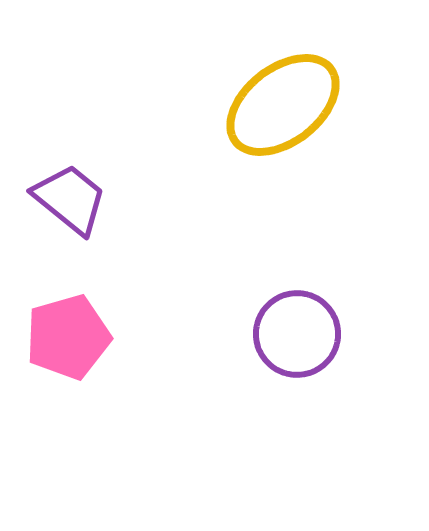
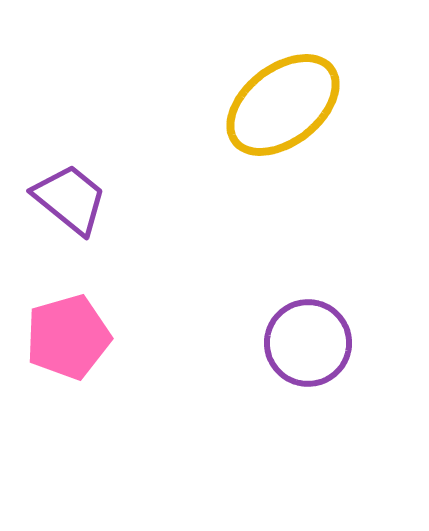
purple circle: moved 11 px right, 9 px down
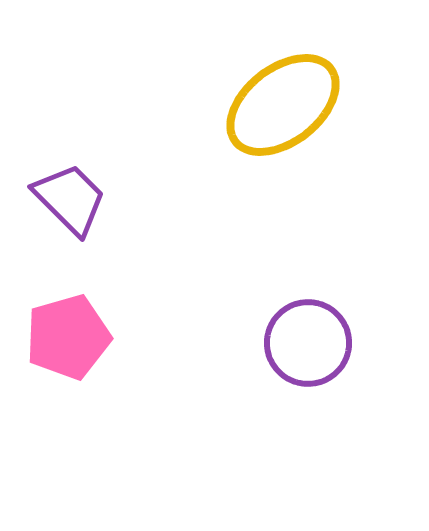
purple trapezoid: rotated 6 degrees clockwise
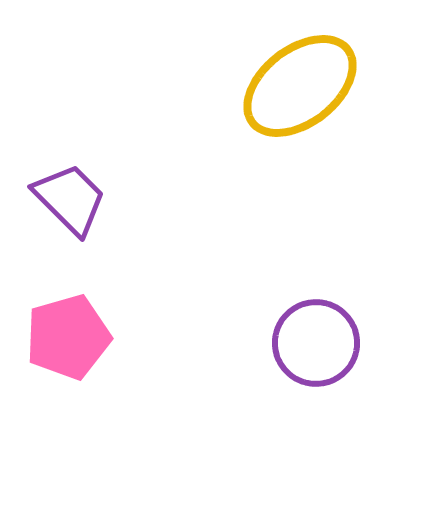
yellow ellipse: moved 17 px right, 19 px up
purple circle: moved 8 px right
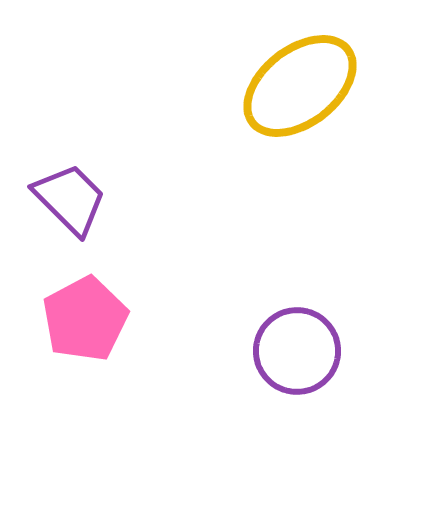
pink pentagon: moved 17 px right, 18 px up; rotated 12 degrees counterclockwise
purple circle: moved 19 px left, 8 px down
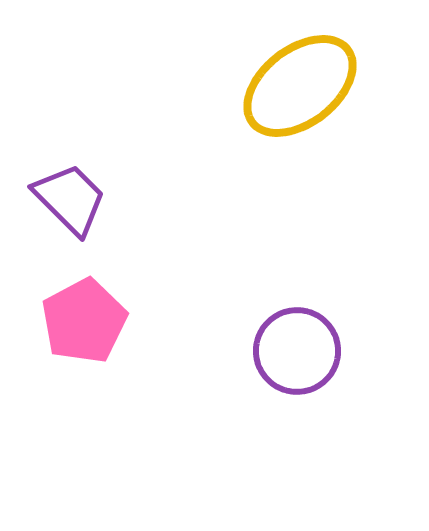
pink pentagon: moved 1 px left, 2 px down
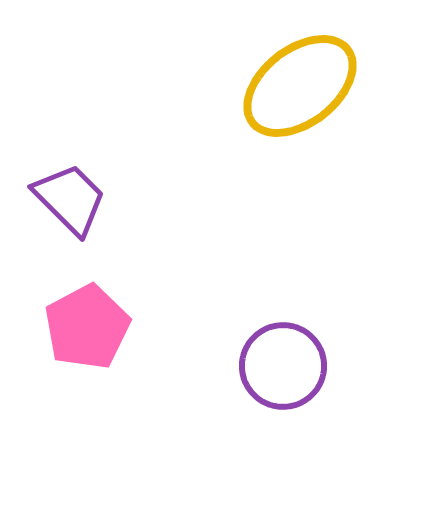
pink pentagon: moved 3 px right, 6 px down
purple circle: moved 14 px left, 15 px down
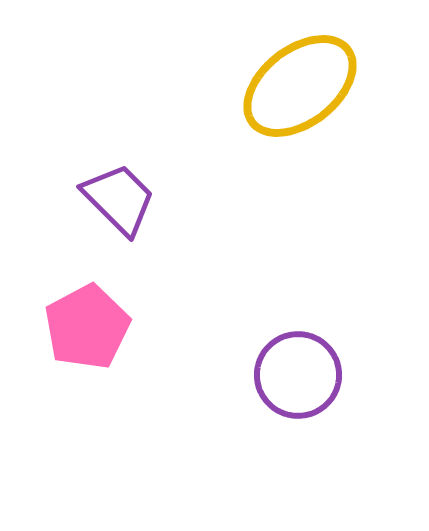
purple trapezoid: moved 49 px right
purple circle: moved 15 px right, 9 px down
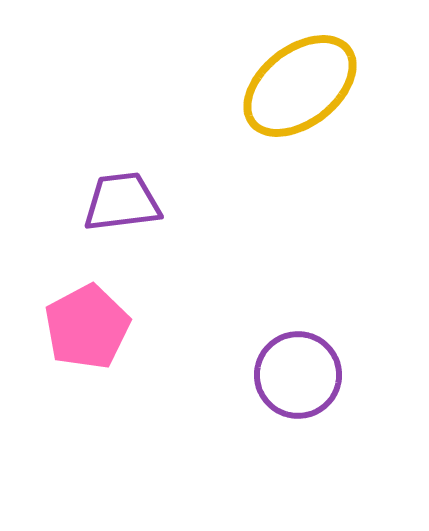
purple trapezoid: moved 3 px right, 3 px down; rotated 52 degrees counterclockwise
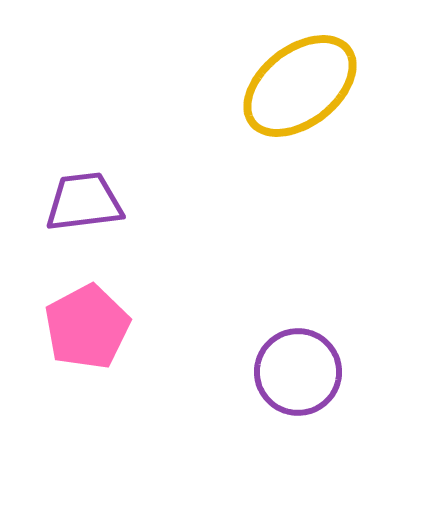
purple trapezoid: moved 38 px left
purple circle: moved 3 px up
